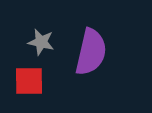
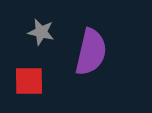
gray star: moved 10 px up
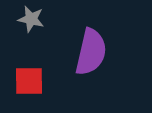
gray star: moved 10 px left, 13 px up
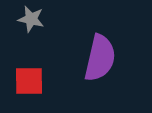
purple semicircle: moved 9 px right, 6 px down
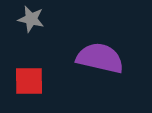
purple semicircle: rotated 90 degrees counterclockwise
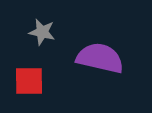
gray star: moved 11 px right, 13 px down
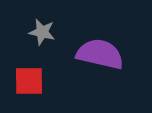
purple semicircle: moved 4 px up
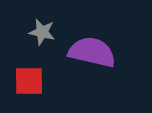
purple semicircle: moved 8 px left, 2 px up
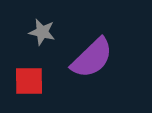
purple semicircle: moved 6 px down; rotated 123 degrees clockwise
